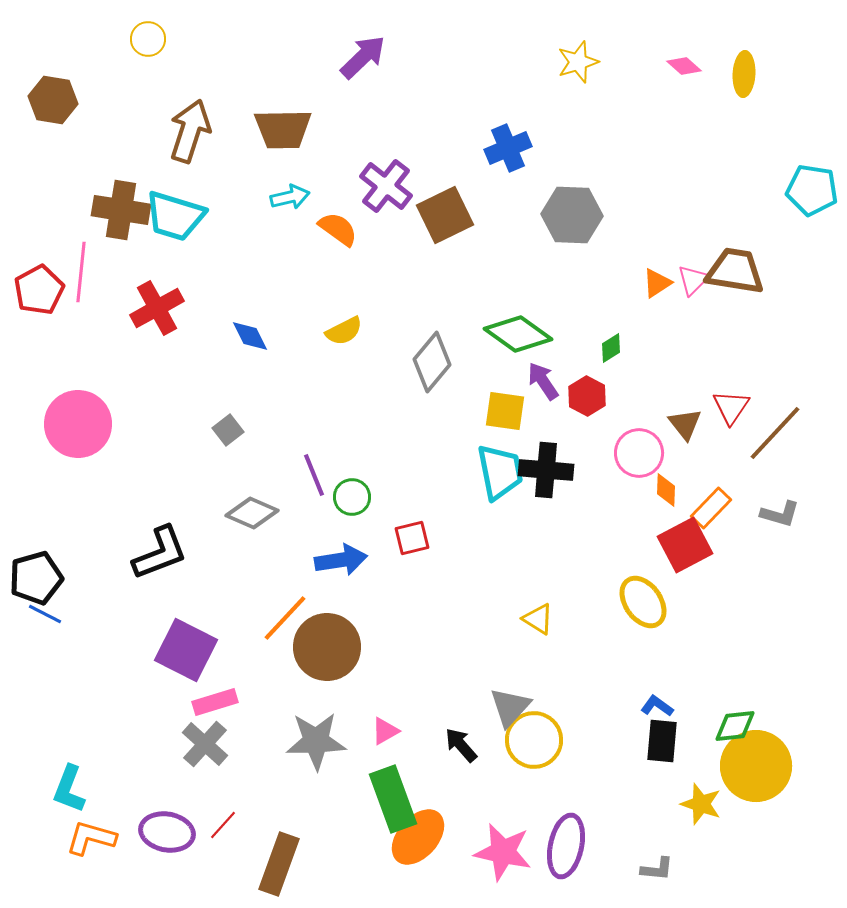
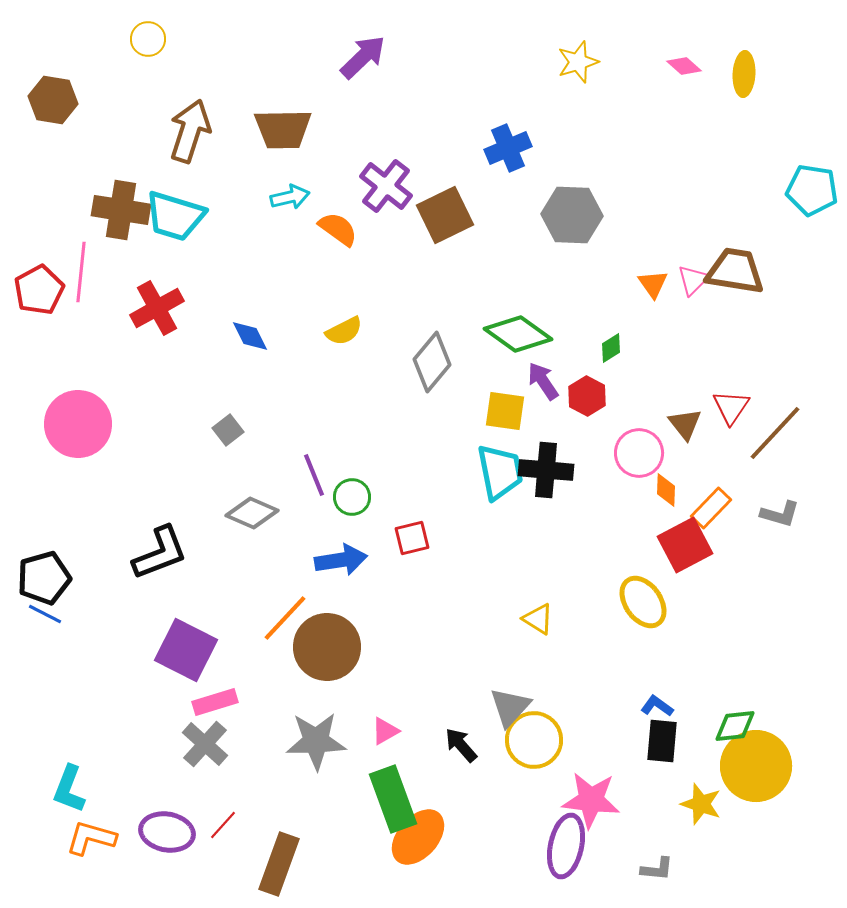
orange triangle at (657, 283): moved 4 px left, 1 px down; rotated 32 degrees counterclockwise
black pentagon at (36, 578): moved 8 px right
pink star at (503, 852): moved 88 px right, 52 px up; rotated 6 degrees counterclockwise
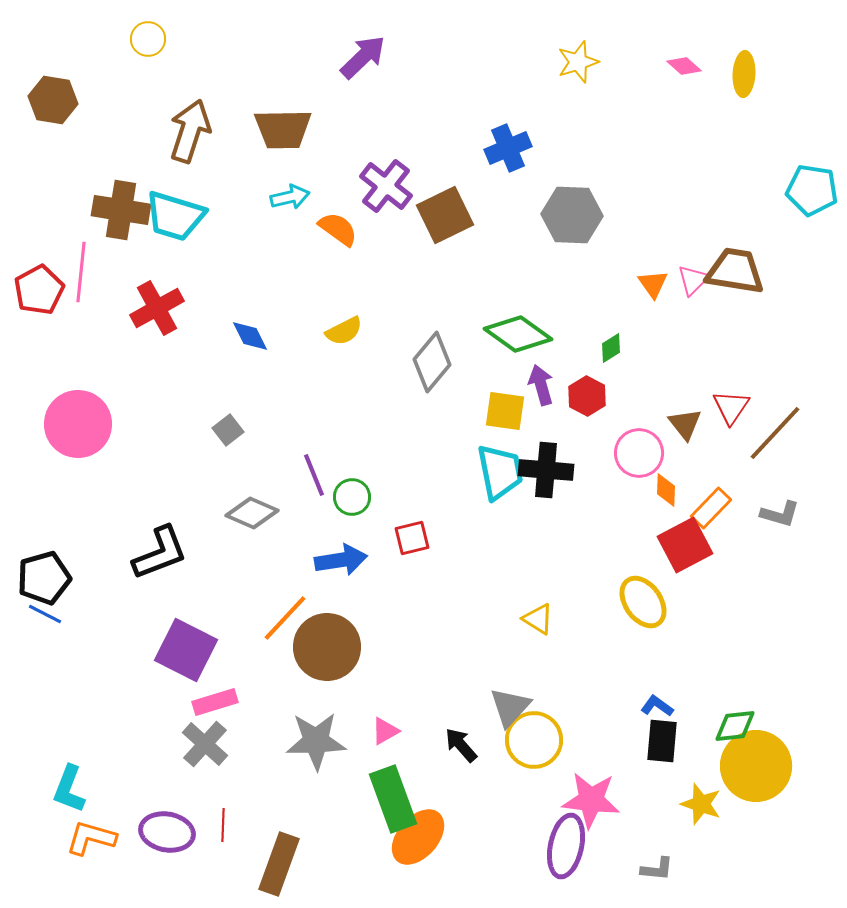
purple arrow at (543, 381): moved 2 px left, 4 px down; rotated 18 degrees clockwise
red line at (223, 825): rotated 40 degrees counterclockwise
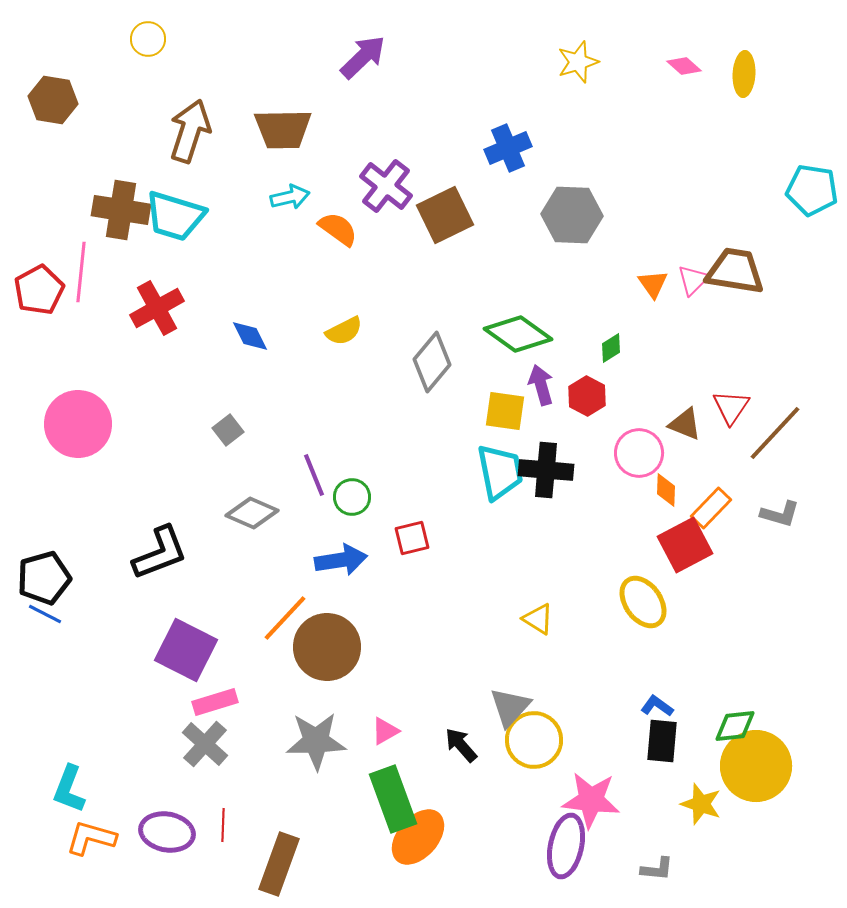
brown triangle at (685, 424): rotated 30 degrees counterclockwise
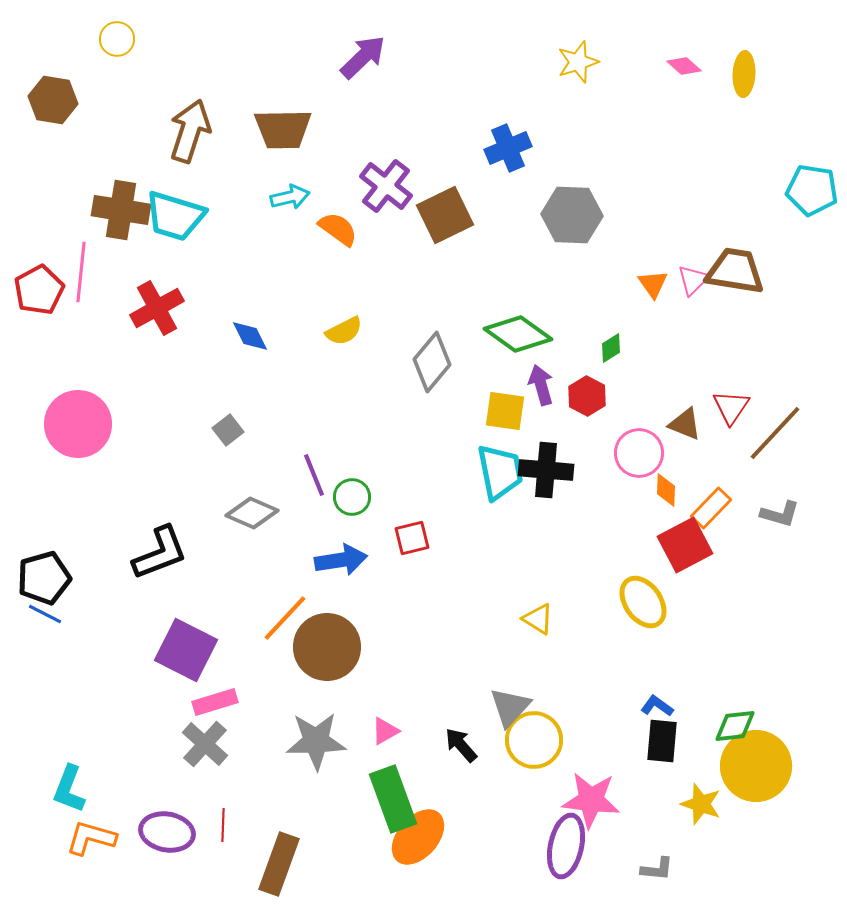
yellow circle at (148, 39): moved 31 px left
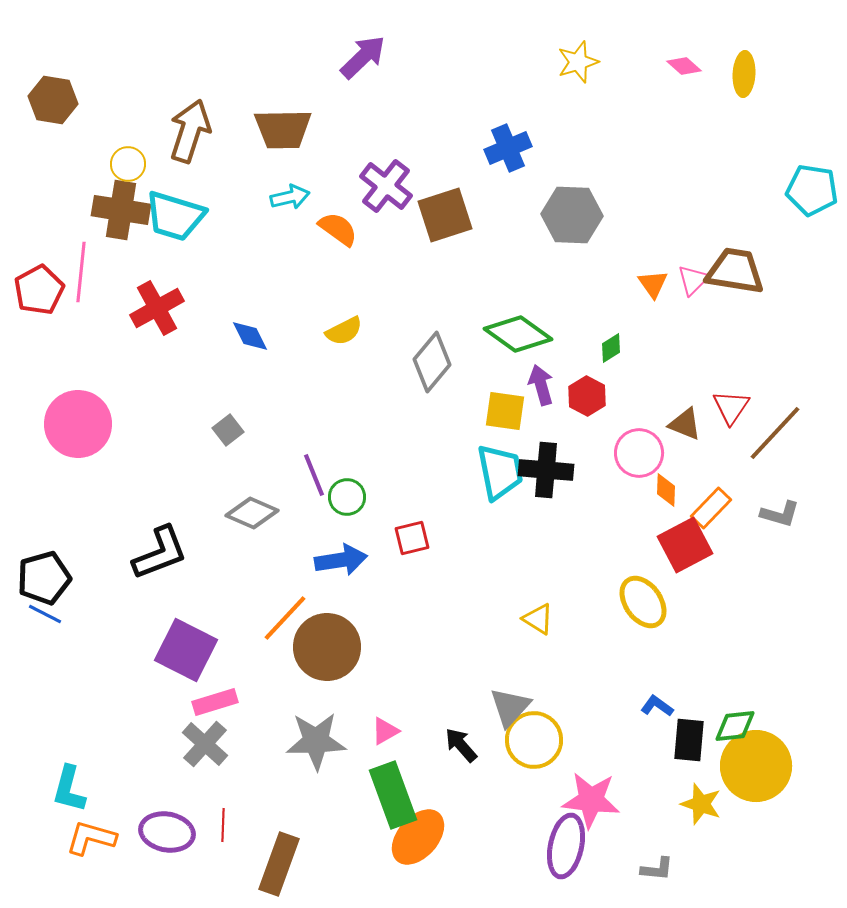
yellow circle at (117, 39): moved 11 px right, 125 px down
brown square at (445, 215): rotated 8 degrees clockwise
green circle at (352, 497): moved 5 px left
black rectangle at (662, 741): moved 27 px right, 1 px up
cyan L-shape at (69, 789): rotated 6 degrees counterclockwise
green rectangle at (393, 799): moved 4 px up
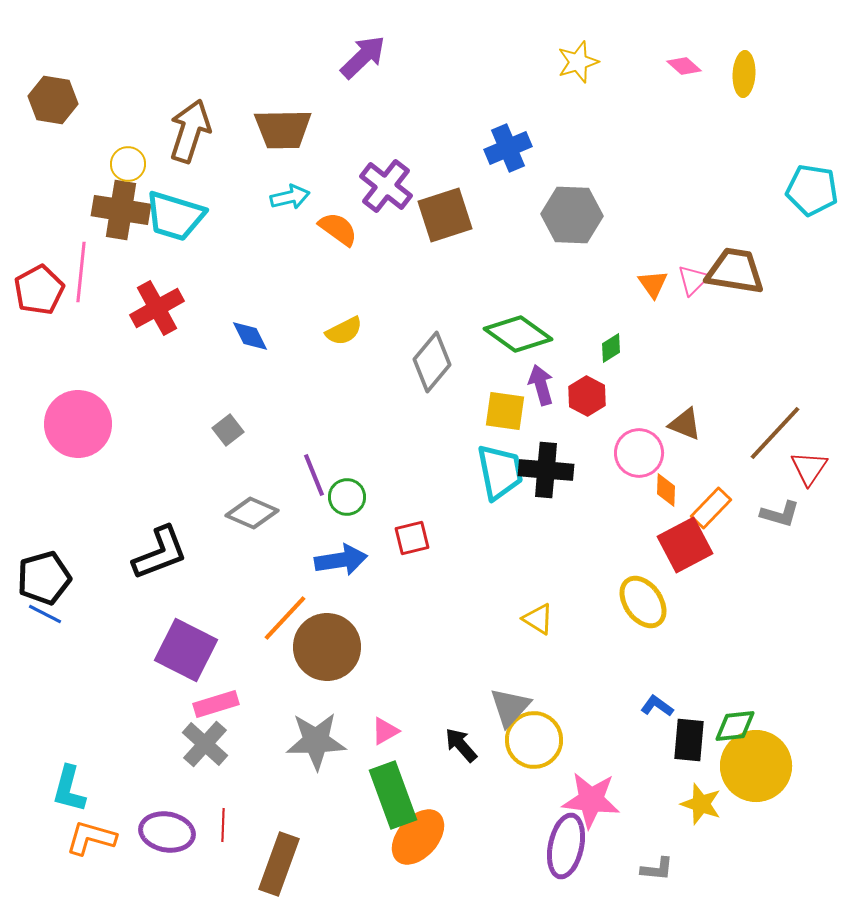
red triangle at (731, 407): moved 78 px right, 61 px down
pink rectangle at (215, 702): moved 1 px right, 2 px down
